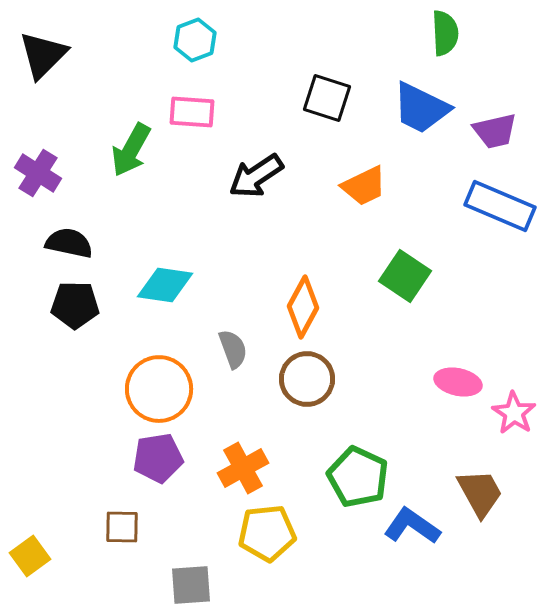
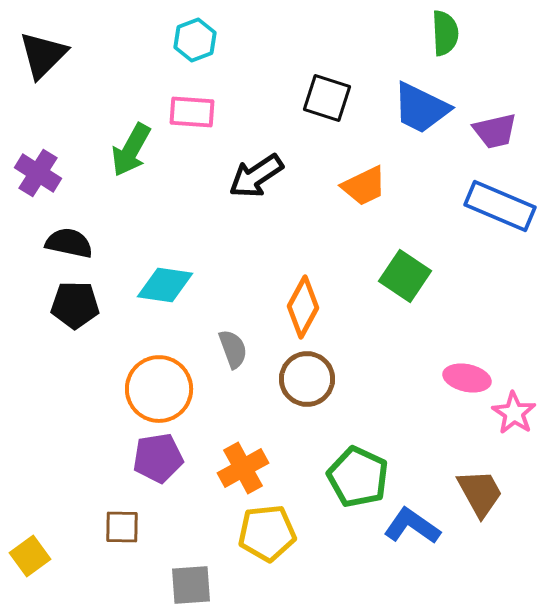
pink ellipse: moved 9 px right, 4 px up
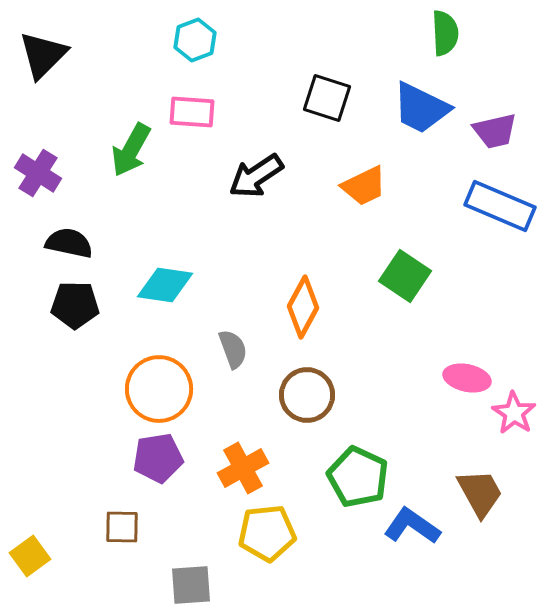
brown circle: moved 16 px down
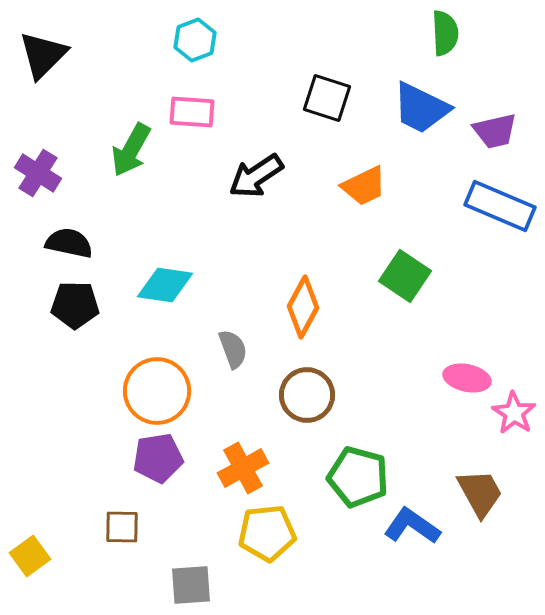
orange circle: moved 2 px left, 2 px down
green pentagon: rotated 10 degrees counterclockwise
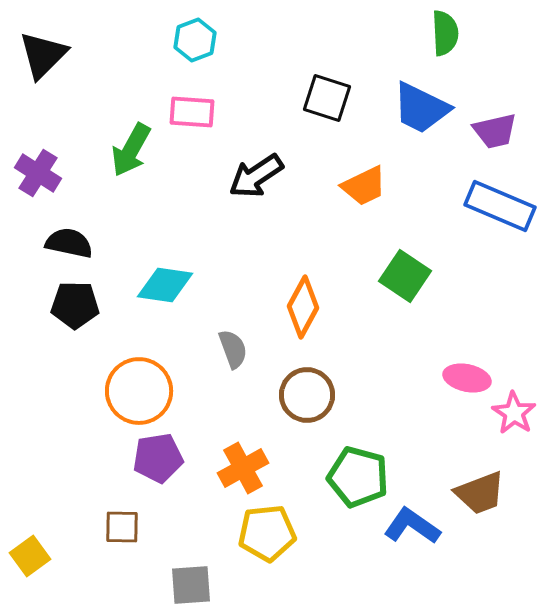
orange circle: moved 18 px left
brown trapezoid: rotated 98 degrees clockwise
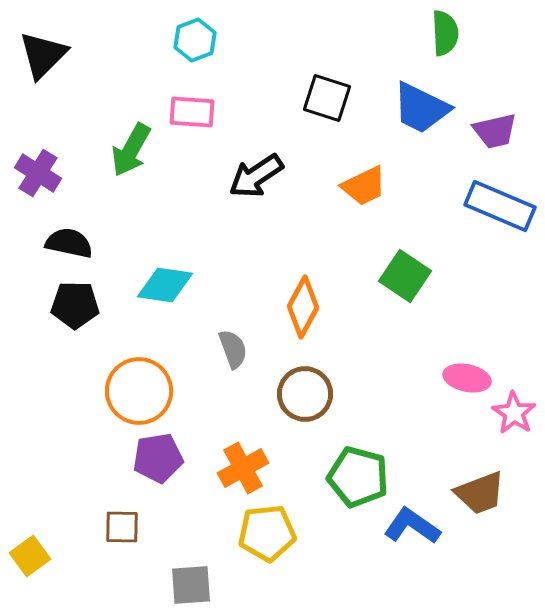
brown circle: moved 2 px left, 1 px up
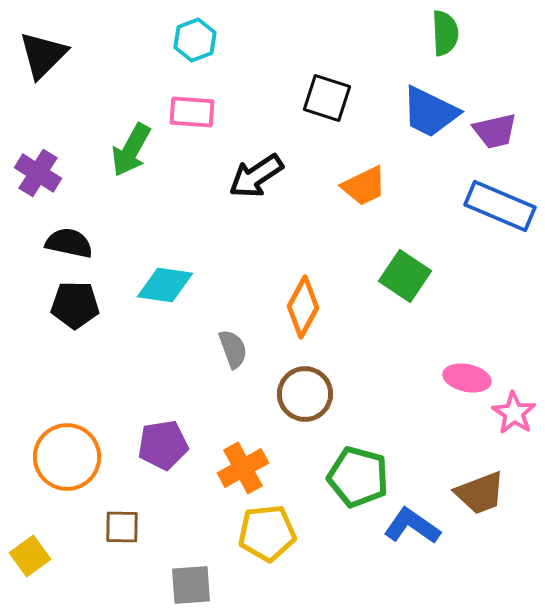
blue trapezoid: moved 9 px right, 4 px down
orange circle: moved 72 px left, 66 px down
purple pentagon: moved 5 px right, 13 px up
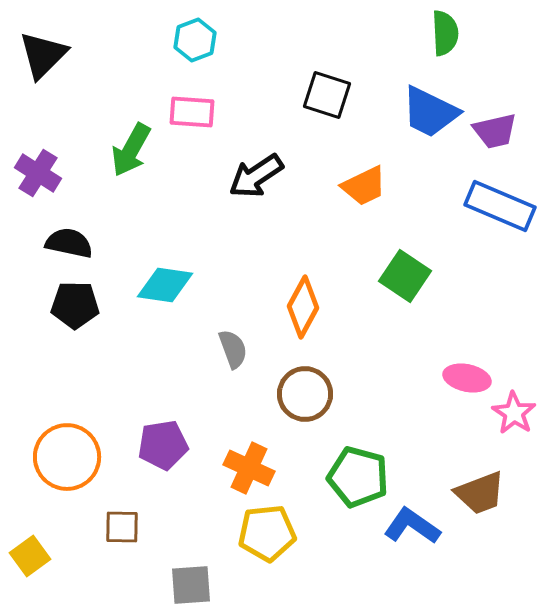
black square: moved 3 px up
orange cross: moved 6 px right; rotated 36 degrees counterclockwise
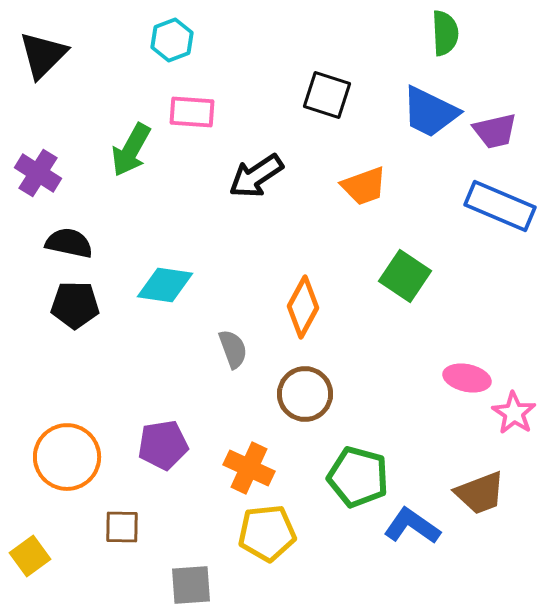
cyan hexagon: moved 23 px left
orange trapezoid: rotated 6 degrees clockwise
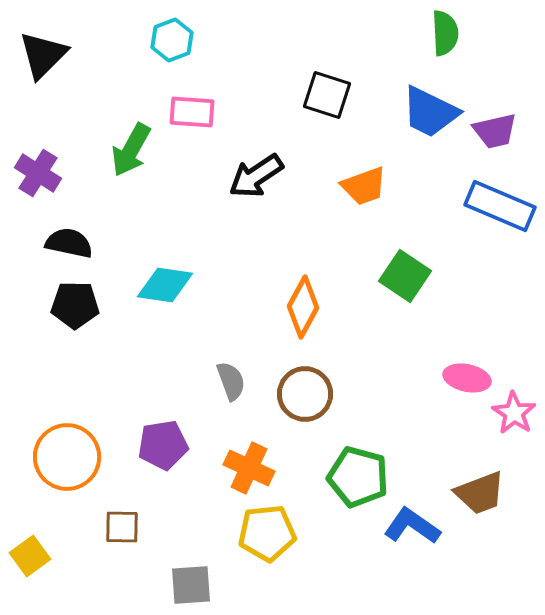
gray semicircle: moved 2 px left, 32 px down
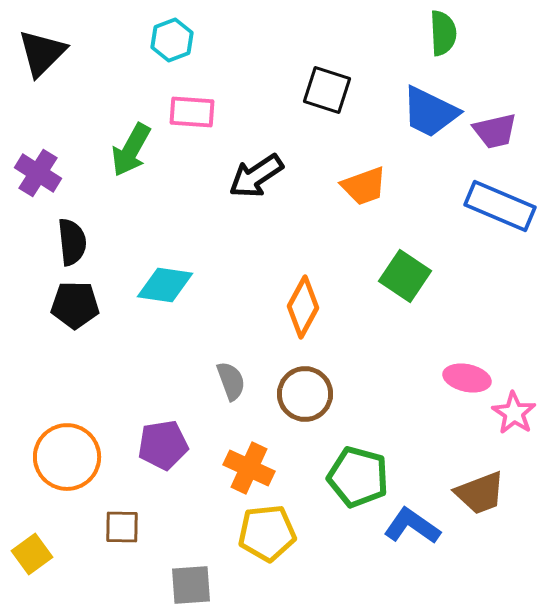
green semicircle: moved 2 px left
black triangle: moved 1 px left, 2 px up
black square: moved 5 px up
black semicircle: moved 3 px right, 1 px up; rotated 72 degrees clockwise
yellow square: moved 2 px right, 2 px up
